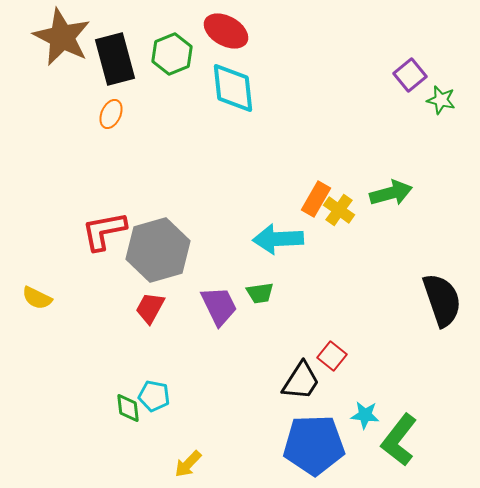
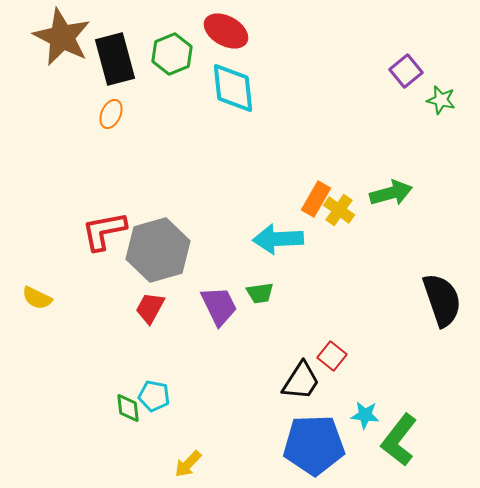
purple square: moved 4 px left, 4 px up
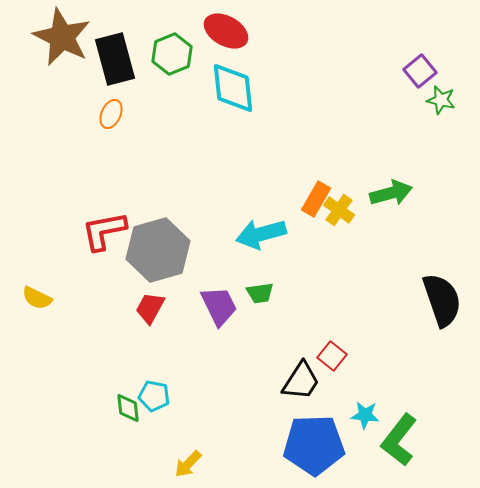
purple square: moved 14 px right
cyan arrow: moved 17 px left, 5 px up; rotated 12 degrees counterclockwise
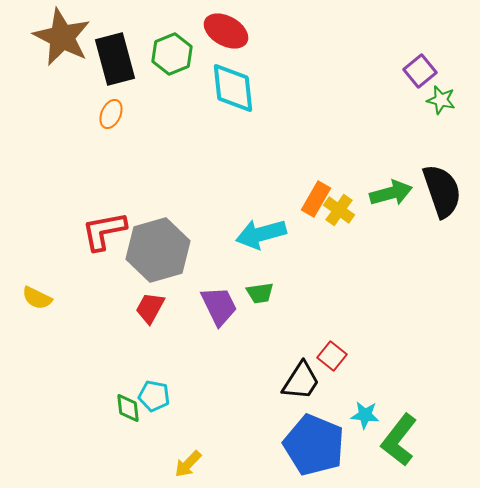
black semicircle: moved 109 px up
blue pentagon: rotated 24 degrees clockwise
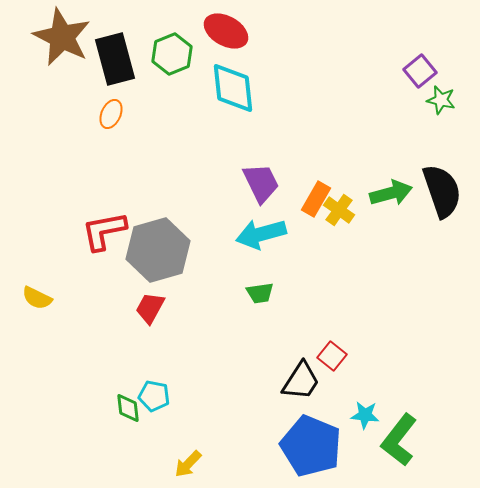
purple trapezoid: moved 42 px right, 123 px up
blue pentagon: moved 3 px left, 1 px down
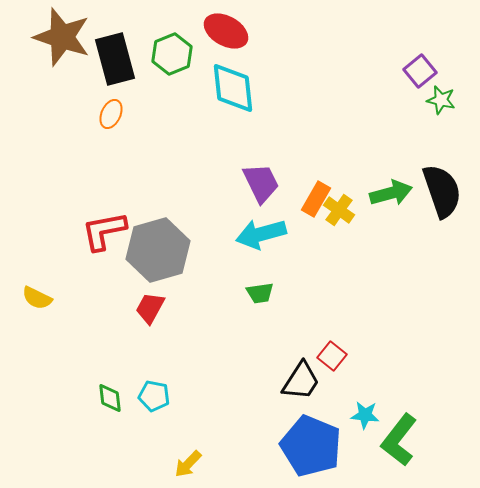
brown star: rotated 8 degrees counterclockwise
green diamond: moved 18 px left, 10 px up
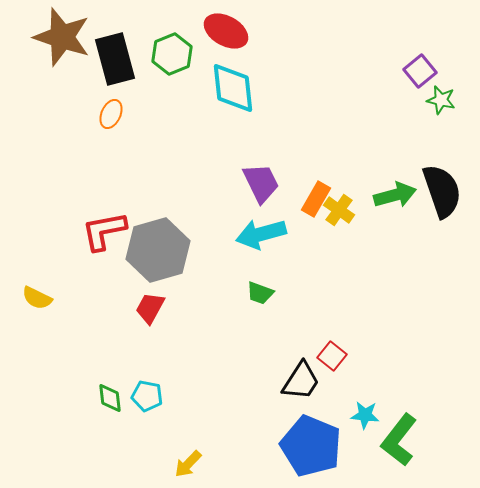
green arrow: moved 4 px right, 2 px down
green trapezoid: rotated 28 degrees clockwise
cyan pentagon: moved 7 px left
